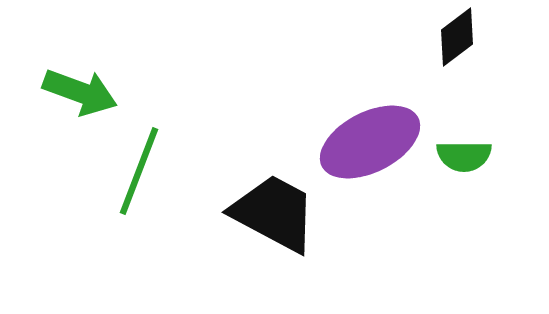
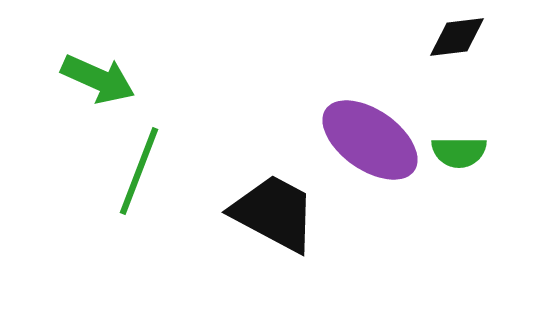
black diamond: rotated 30 degrees clockwise
green arrow: moved 18 px right, 13 px up; rotated 4 degrees clockwise
purple ellipse: moved 2 px up; rotated 62 degrees clockwise
green semicircle: moved 5 px left, 4 px up
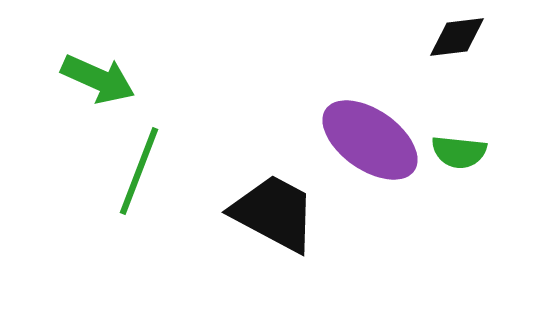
green semicircle: rotated 6 degrees clockwise
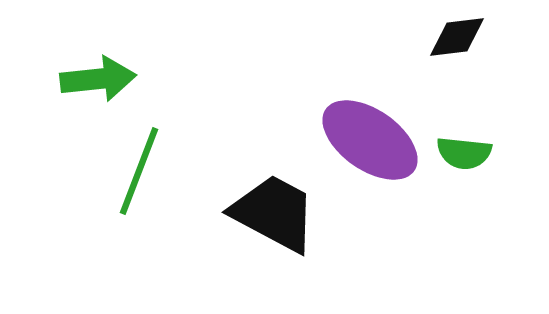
green arrow: rotated 30 degrees counterclockwise
green semicircle: moved 5 px right, 1 px down
